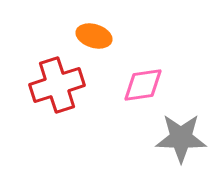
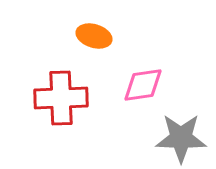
red cross: moved 4 px right, 13 px down; rotated 16 degrees clockwise
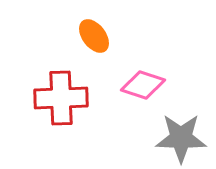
orange ellipse: rotated 36 degrees clockwise
pink diamond: rotated 27 degrees clockwise
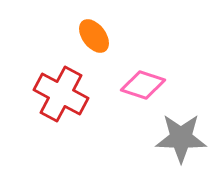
red cross: moved 4 px up; rotated 30 degrees clockwise
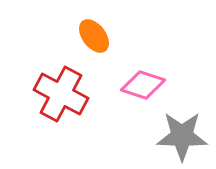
gray star: moved 1 px right, 2 px up
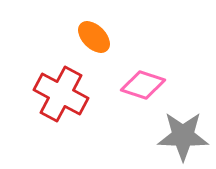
orange ellipse: moved 1 px down; rotated 8 degrees counterclockwise
gray star: moved 1 px right
